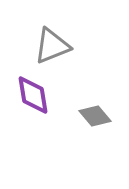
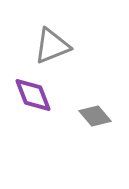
purple diamond: rotated 12 degrees counterclockwise
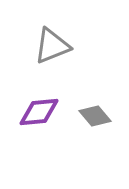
purple diamond: moved 6 px right, 17 px down; rotated 75 degrees counterclockwise
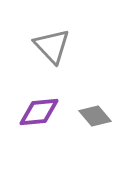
gray triangle: rotated 51 degrees counterclockwise
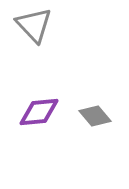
gray triangle: moved 18 px left, 21 px up
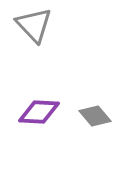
purple diamond: rotated 9 degrees clockwise
